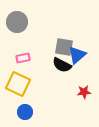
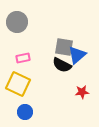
red star: moved 2 px left
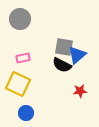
gray circle: moved 3 px right, 3 px up
red star: moved 2 px left, 1 px up
blue circle: moved 1 px right, 1 px down
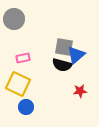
gray circle: moved 6 px left
blue triangle: moved 1 px left
black semicircle: rotated 12 degrees counterclockwise
blue circle: moved 6 px up
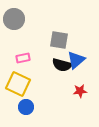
gray square: moved 5 px left, 7 px up
blue triangle: moved 5 px down
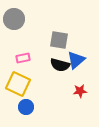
black semicircle: moved 2 px left
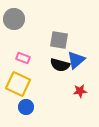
pink rectangle: rotated 32 degrees clockwise
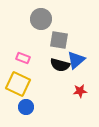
gray circle: moved 27 px right
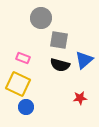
gray circle: moved 1 px up
blue triangle: moved 8 px right
red star: moved 7 px down
